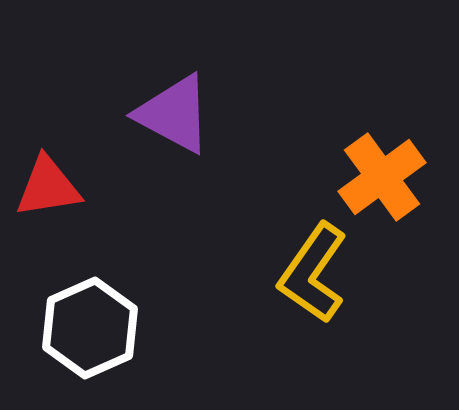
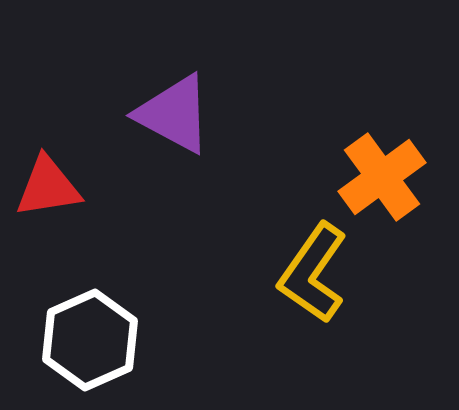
white hexagon: moved 12 px down
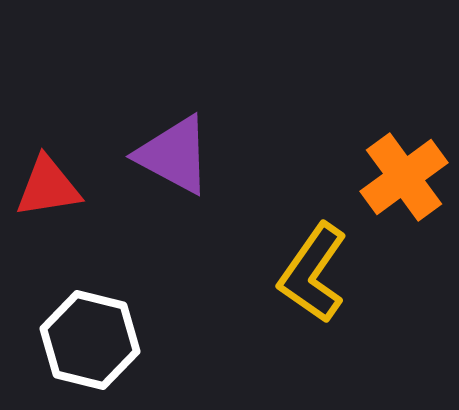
purple triangle: moved 41 px down
orange cross: moved 22 px right
white hexagon: rotated 22 degrees counterclockwise
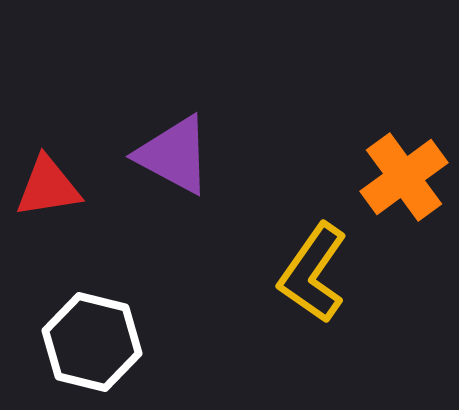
white hexagon: moved 2 px right, 2 px down
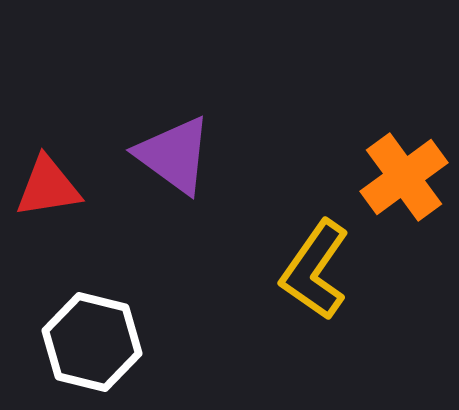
purple triangle: rotated 8 degrees clockwise
yellow L-shape: moved 2 px right, 3 px up
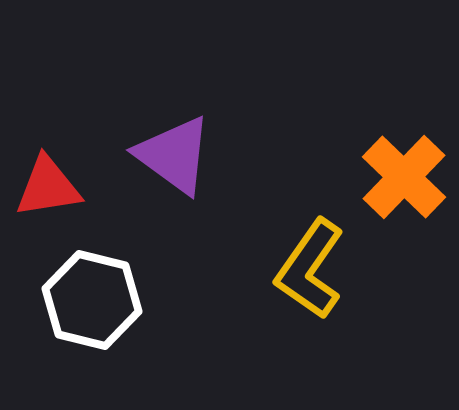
orange cross: rotated 10 degrees counterclockwise
yellow L-shape: moved 5 px left, 1 px up
white hexagon: moved 42 px up
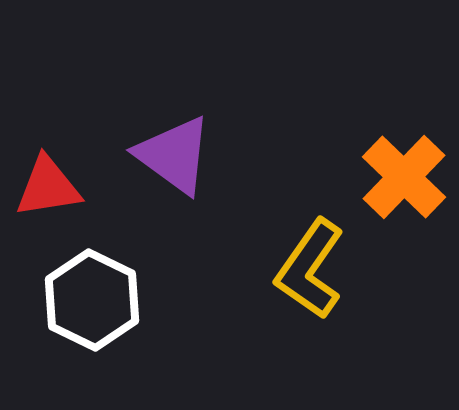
white hexagon: rotated 12 degrees clockwise
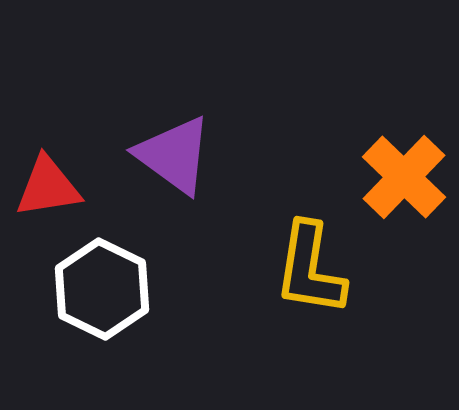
yellow L-shape: rotated 26 degrees counterclockwise
white hexagon: moved 10 px right, 11 px up
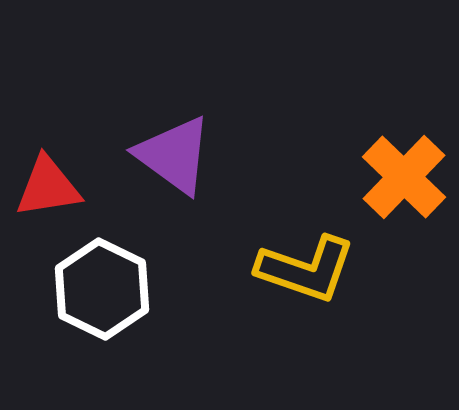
yellow L-shape: moved 4 px left; rotated 80 degrees counterclockwise
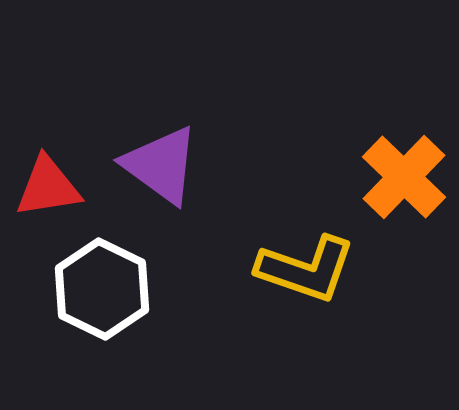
purple triangle: moved 13 px left, 10 px down
